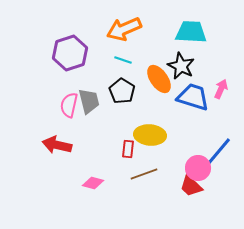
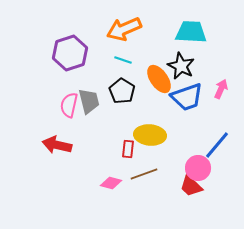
blue trapezoid: moved 6 px left; rotated 144 degrees clockwise
blue line: moved 2 px left, 6 px up
pink diamond: moved 18 px right
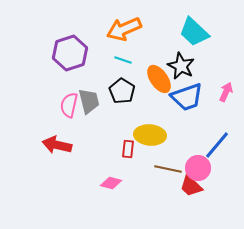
cyan trapezoid: moved 3 px right; rotated 140 degrees counterclockwise
pink arrow: moved 5 px right, 3 px down
brown line: moved 24 px right, 5 px up; rotated 32 degrees clockwise
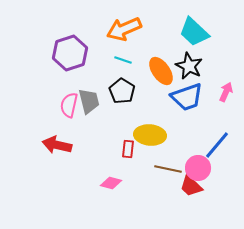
black star: moved 8 px right
orange ellipse: moved 2 px right, 8 px up
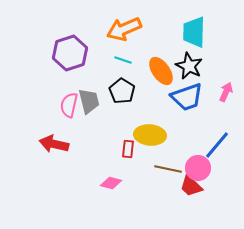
cyan trapezoid: rotated 48 degrees clockwise
red arrow: moved 3 px left, 1 px up
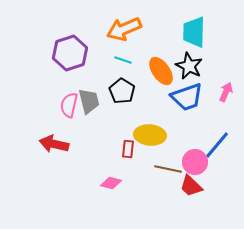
pink circle: moved 3 px left, 6 px up
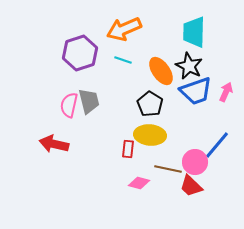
purple hexagon: moved 10 px right
black pentagon: moved 28 px right, 13 px down
blue trapezoid: moved 9 px right, 6 px up
pink diamond: moved 28 px right
